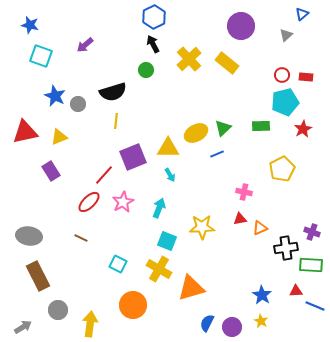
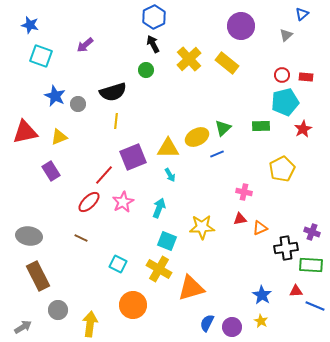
yellow ellipse at (196, 133): moved 1 px right, 4 px down
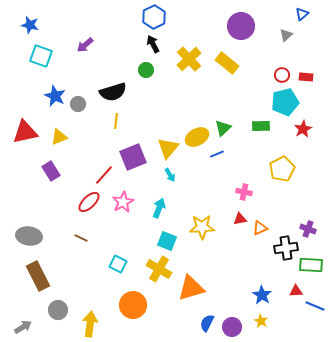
yellow triangle at (168, 148): rotated 50 degrees counterclockwise
purple cross at (312, 232): moved 4 px left, 3 px up
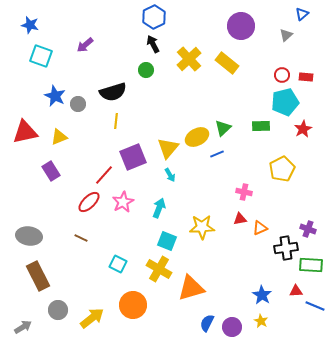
yellow arrow at (90, 324): moved 2 px right, 6 px up; rotated 45 degrees clockwise
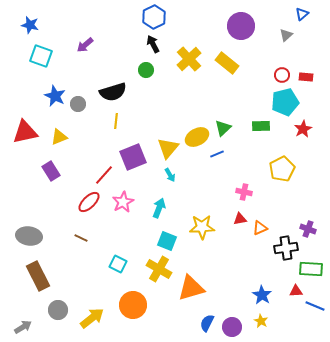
green rectangle at (311, 265): moved 4 px down
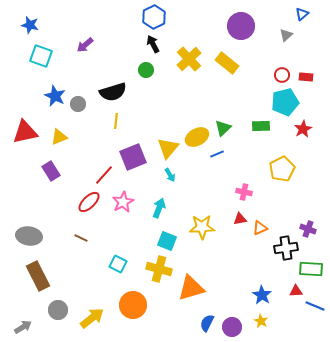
yellow cross at (159, 269): rotated 15 degrees counterclockwise
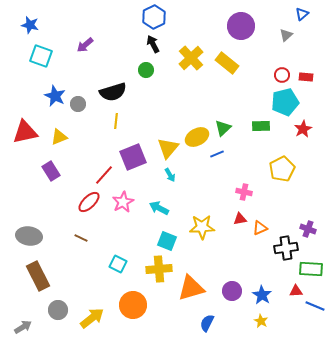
yellow cross at (189, 59): moved 2 px right, 1 px up
cyan arrow at (159, 208): rotated 84 degrees counterclockwise
yellow cross at (159, 269): rotated 20 degrees counterclockwise
purple circle at (232, 327): moved 36 px up
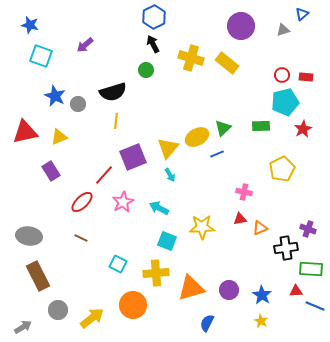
gray triangle at (286, 35): moved 3 px left, 5 px up; rotated 24 degrees clockwise
yellow cross at (191, 58): rotated 30 degrees counterclockwise
red ellipse at (89, 202): moved 7 px left
yellow cross at (159, 269): moved 3 px left, 4 px down
purple circle at (232, 291): moved 3 px left, 1 px up
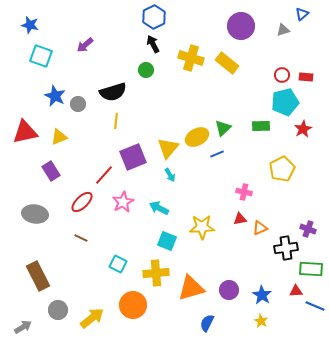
gray ellipse at (29, 236): moved 6 px right, 22 px up
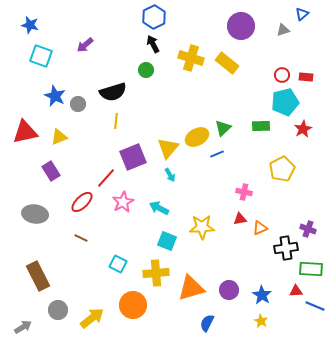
red line at (104, 175): moved 2 px right, 3 px down
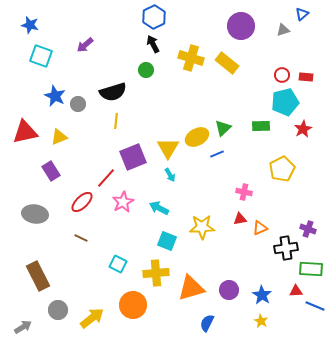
yellow triangle at (168, 148): rotated 10 degrees counterclockwise
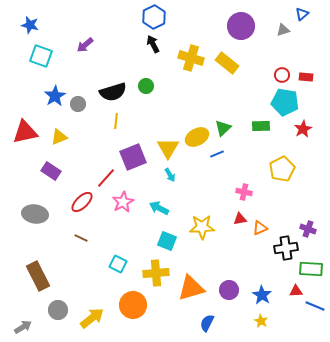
green circle at (146, 70): moved 16 px down
blue star at (55, 96): rotated 15 degrees clockwise
cyan pentagon at (285, 102): rotated 24 degrees clockwise
purple rectangle at (51, 171): rotated 24 degrees counterclockwise
